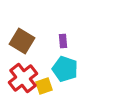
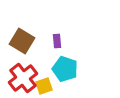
purple rectangle: moved 6 px left
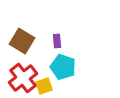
cyan pentagon: moved 2 px left, 2 px up
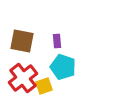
brown square: rotated 20 degrees counterclockwise
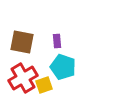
brown square: moved 1 px down
red cross: rotated 8 degrees clockwise
yellow square: moved 1 px up
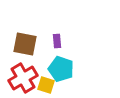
brown square: moved 3 px right, 2 px down
cyan pentagon: moved 2 px left, 2 px down
yellow square: moved 2 px right; rotated 36 degrees clockwise
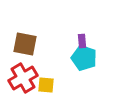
purple rectangle: moved 25 px right
cyan pentagon: moved 23 px right, 11 px up
yellow square: rotated 12 degrees counterclockwise
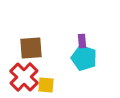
brown square: moved 6 px right, 4 px down; rotated 15 degrees counterclockwise
red cross: moved 1 px right, 1 px up; rotated 16 degrees counterclockwise
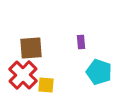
purple rectangle: moved 1 px left, 1 px down
cyan pentagon: moved 15 px right, 14 px down
red cross: moved 1 px left, 2 px up
